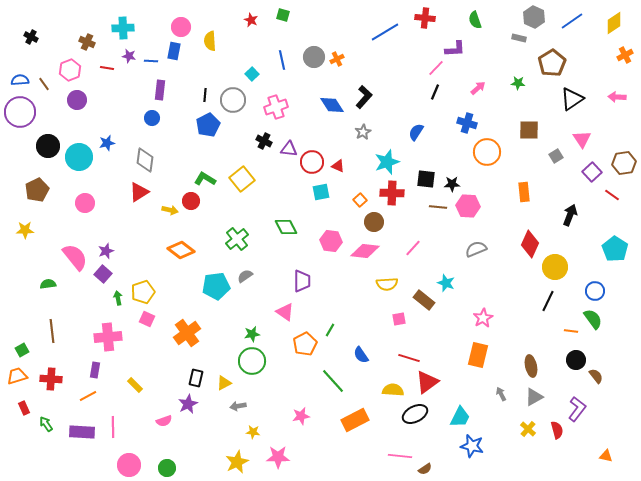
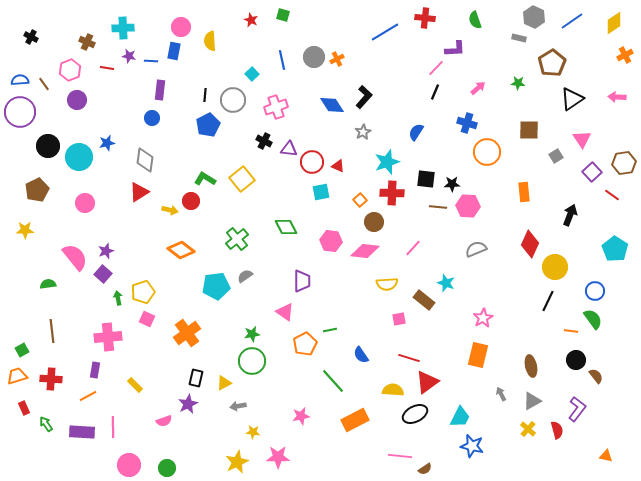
green line at (330, 330): rotated 48 degrees clockwise
gray triangle at (534, 397): moved 2 px left, 4 px down
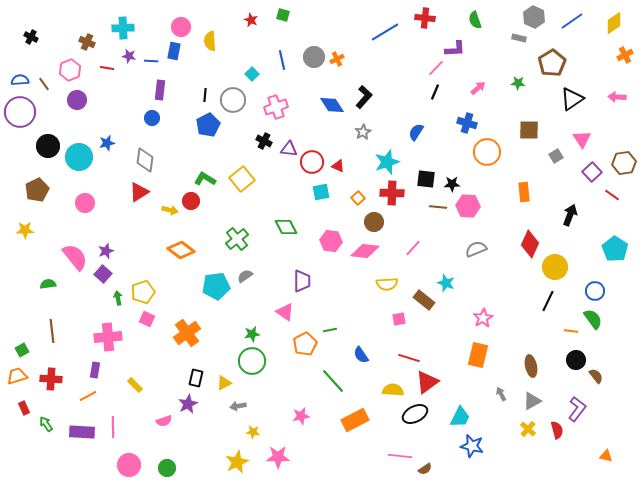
orange square at (360, 200): moved 2 px left, 2 px up
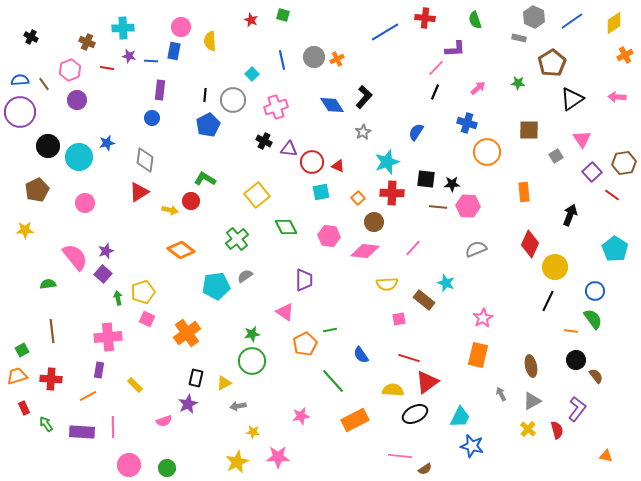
yellow square at (242, 179): moved 15 px right, 16 px down
pink hexagon at (331, 241): moved 2 px left, 5 px up
purple trapezoid at (302, 281): moved 2 px right, 1 px up
purple rectangle at (95, 370): moved 4 px right
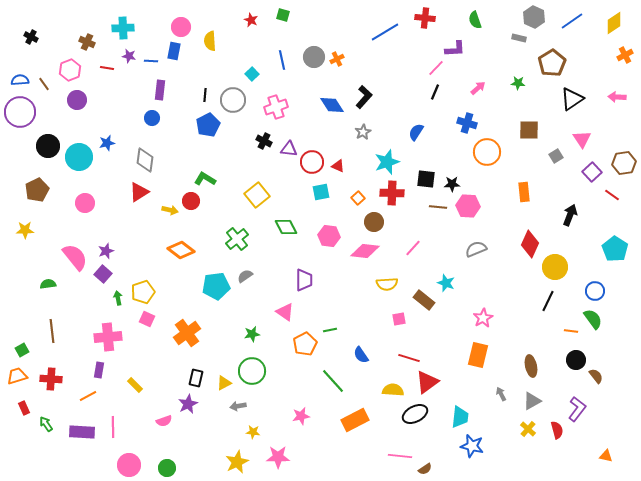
green circle at (252, 361): moved 10 px down
cyan trapezoid at (460, 417): rotated 20 degrees counterclockwise
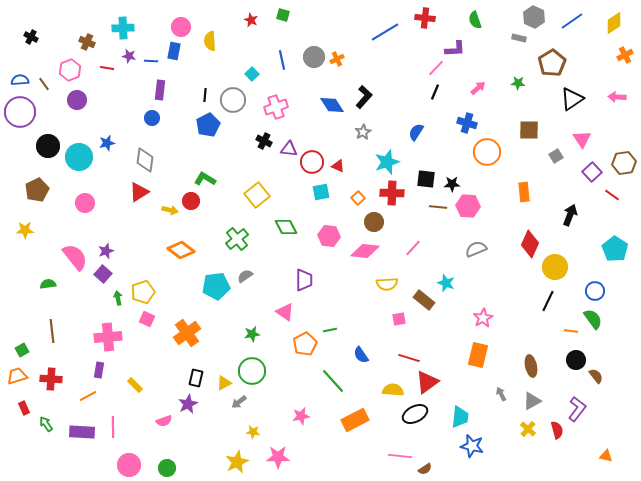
gray arrow at (238, 406): moved 1 px right, 4 px up; rotated 28 degrees counterclockwise
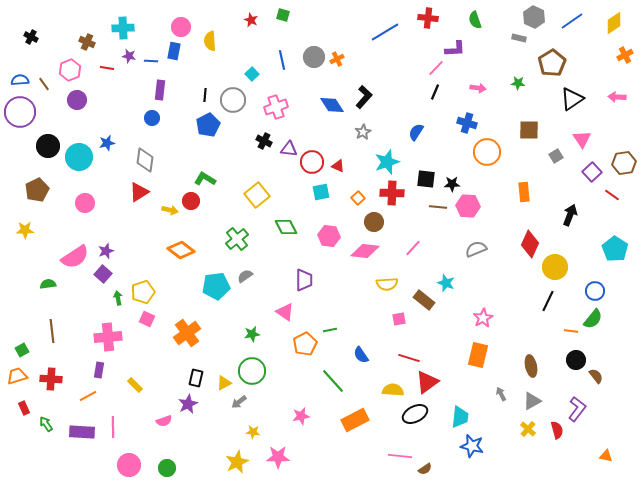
red cross at (425, 18): moved 3 px right
pink arrow at (478, 88): rotated 49 degrees clockwise
pink semicircle at (75, 257): rotated 96 degrees clockwise
green semicircle at (593, 319): rotated 75 degrees clockwise
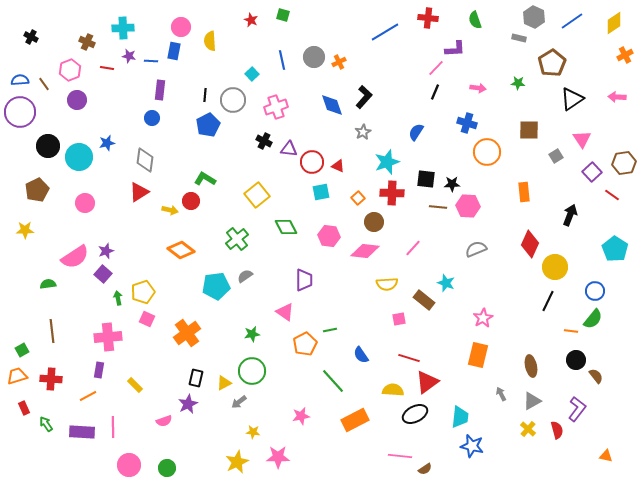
orange cross at (337, 59): moved 2 px right, 3 px down
blue diamond at (332, 105): rotated 15 degrees clockwise
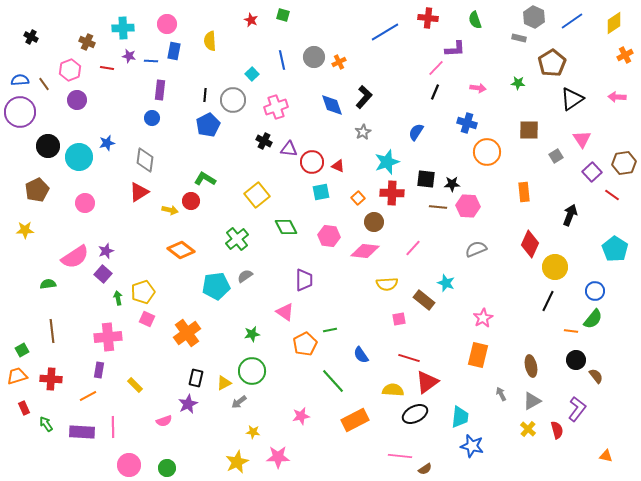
pink circle at (181, 27): moved 14 px left, 3 px up
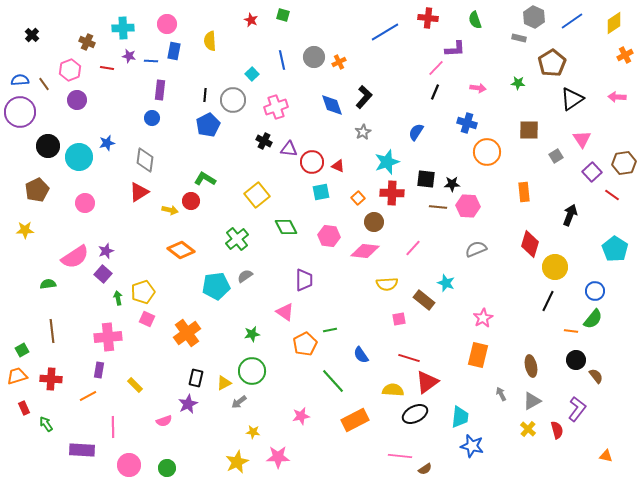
black cross at (31, 37): moved 1 px right, 2 px up; rotated 16 degrees clockwise
red diamond at (530, 244): rotated 8 degrees counterclockwise
purple rectangle at (82, 432): moved 18 px down
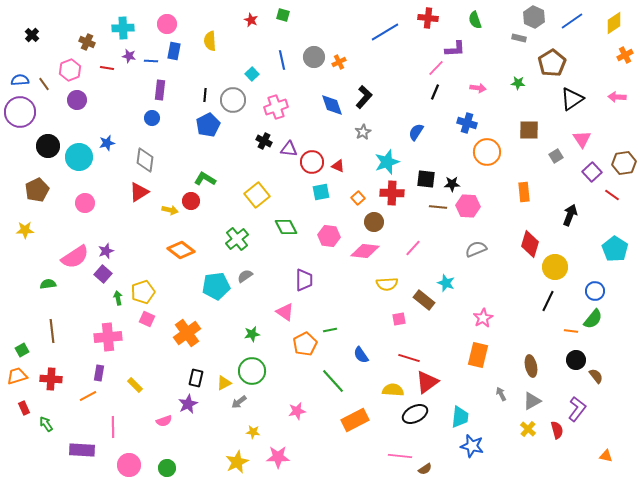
purple rectangle at (99, 370): moved 3 px down
pink star at (301, 416): moved 4 px left, 5 px up
